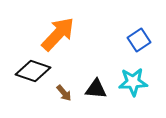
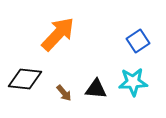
blue square: moved 1 px left, 1 px down
black diamond: moved 8 px left, 8 px down; rotated 12 degrees counterclockwise
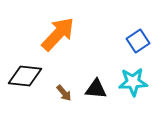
black diamond: moved 3 px up
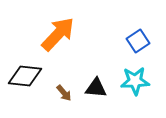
cyan star: moved 2 px right, 1 px up
black triangle: moved 1 px up
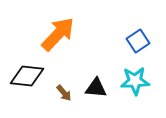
black diamond: moved 2 px right
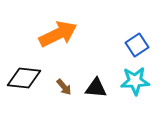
orange arrow: rotated 21 degrees clockwise
blue square: moved 1 px left, 4 px down
black diamond: moved 3 px left, 2 px down
brown arrow: moved 6 px up
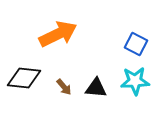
blue square: moved 1 px left, 1 px up; rotated 30 degrees counterclockwise
